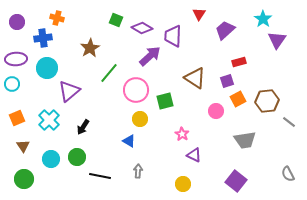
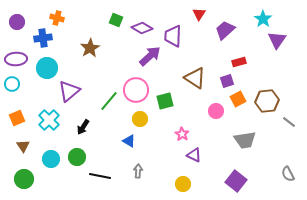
green line at (109, 73): moved 28 px down
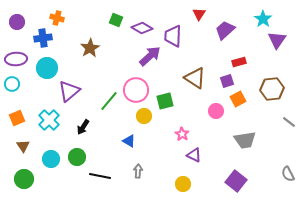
brown hexagon at (267, 101): moved 5 px right, 12 px up
yellow circle at (140, 119): moved 4 px right, 3 px up
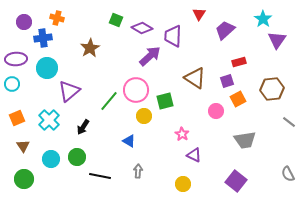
purple circle at (17, 22): moved 7 px right
